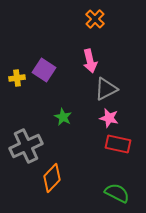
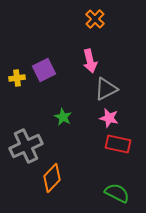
purple square: rotated 30 degrees clockwise
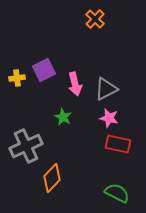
pink arrow: moved 15 px left, 23 px down
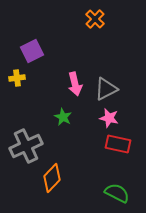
purple square: moved 12 px left, 19 px up
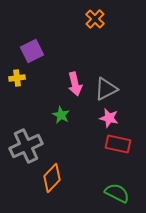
green star: moved 2 px left, 2 px up
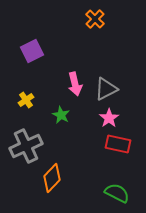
yellow cross: moved 9 px right, 22 px down; rotated 28 degrees counterclockwise
pink star: rotated 24 degrees clockwise
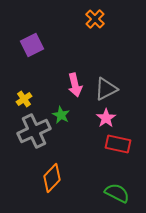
purple square: moved 6 px up
pink arrow: moved 1 px down
yellow cross: moved 2 px left, 1 px up
pink star: moved 3 px left
gray cross: moved 8 px right, 15 px up
